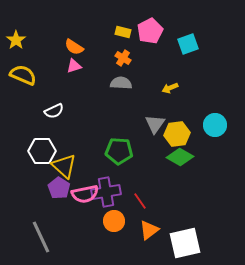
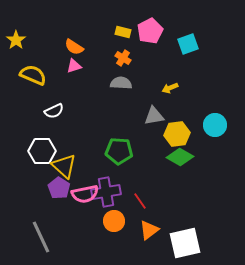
yellow semicircle: moved 10 px right
gray triangle: moved 1 px left, 8 px up; rotated 45 degrees clockwise
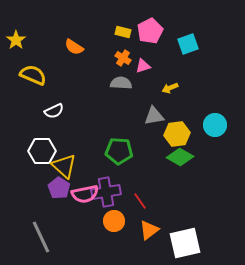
pink triangle: moved 69 px right
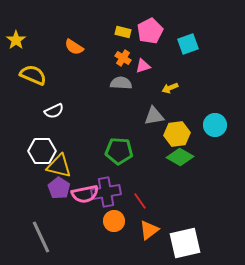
yellow triangle: moved 5 px left; rotated 28 degrees counterclockwise
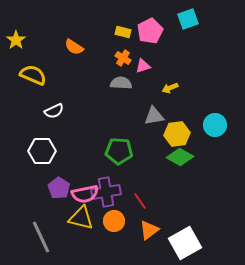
cyan square: moved 25 px up
yellow triangle: moved 22 px right, 52 px down
white square: rotated 16 degrees counterclockwise
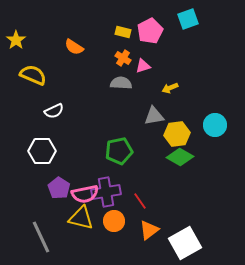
green pentagon: rotated 16 degrees counterclockwise
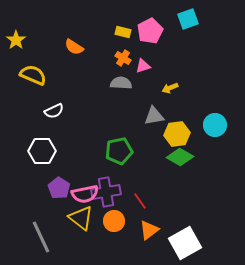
yellow triangle: rotated 24 degrees clockwise
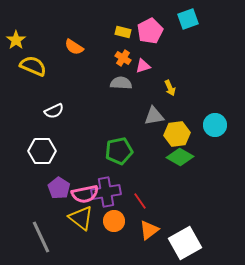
yellow semicircle: moved 9 px up
yellow arrow: rotated 91 degrees counterclockwise
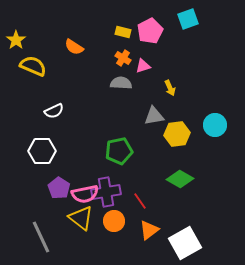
green diamond: moved 22 px down
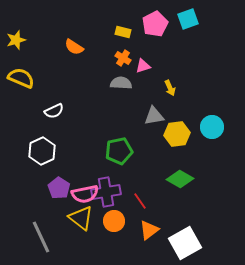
pink pentagon: moved 5 px right, 7 px up
yellow star: rotated 18 degrees clockwise
yellow semicircle: moved 12 px left, 12 px down
cyan circle: moved 3 px left, 2 px down
white hexagon: rotated 24 degrees counterclockwise
